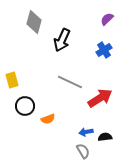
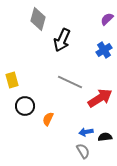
gray diamond: moved 4 px right, 3 px up
orange semicircle: rotated 136 degrees clockwise
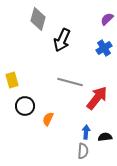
blue cross: moved 2 px up
gray line: rotated 10 degrees counterclockwise
red arrow: moved 3 px left; rotated 20 degrees counterclockwise
blue arrow: rotated 104 degrees clockwise
gray semicircle: rotated 35 degrees clockwise
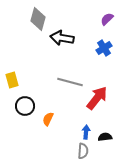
black arrow: moved 2 px up; rotated 75 degrees clockwise
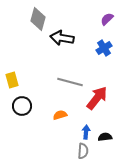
black circle: moved 3 px left
orange semicircle: moved 12 px right, 4 px up; rotated 48 degrees clockwise
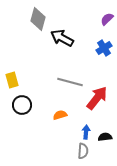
black arrow: rotated 20 degrees clockwise
black circle: moved 1 px up
